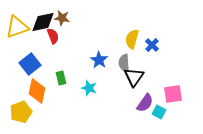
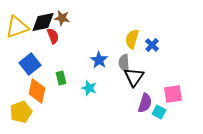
purple semicircle: rotated 18 degrees counterclockwise
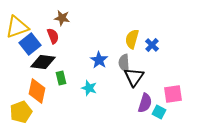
black diamond: moved 40 px down; rotated 20 degrees clockwise
blue square: moved 20 px up
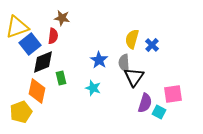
red semicircle: rotated 28 degrees clockwise
black diamond: rotated 30 degrees counterclockwise
cyan star: moved 4 px right
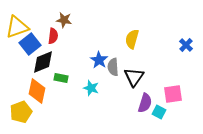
brown star: moved 2 px right, 2 px down
blue cross: moved 34 px right
gray semicircle: moved 11 px left, 4 px down
green rectangle: rotated 64 degrees counterclockwise
cyan star: moved 2 px left
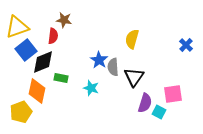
blue square: moved 4 px left, 6 px down
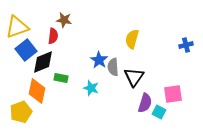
blue cross: rotated 32 degrees clockwise
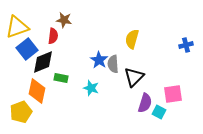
blue square: moved 1 px right, 1 px up
gray semicircle: moved 3 px up
black triangle: rotated 10 degrees clockwise
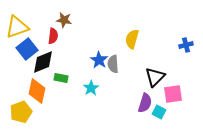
black triangle: moved 21 px right
cyan star: rotated 21 degrees clockwise
